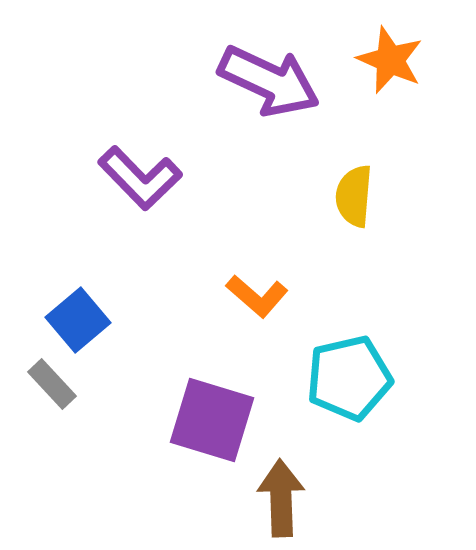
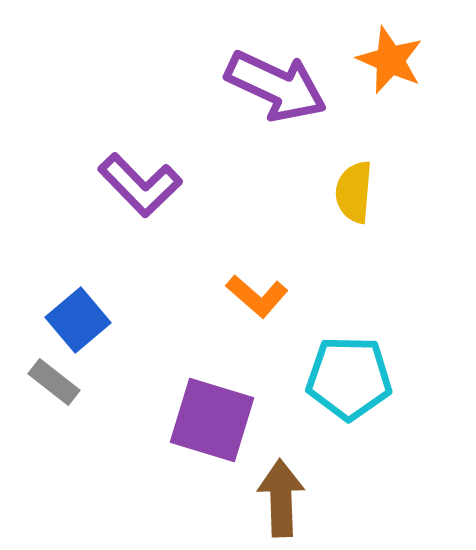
purple arrow: moved 7 px right, 5 px down
purple L-shape: moved 7 px down
yellow semicircle: moved 4 px up
cyan pentagon: rotated 14 degrees clockwise
gray rectangle: moved 2 px right, 2 px up; rotated 9 degrees counterclockwise
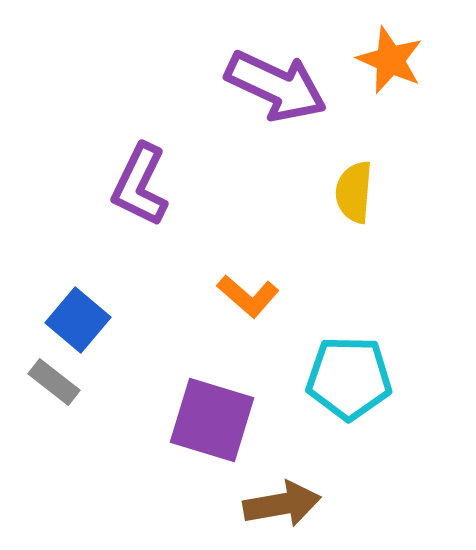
purple L-shape: rotated 70 degrees clockwise
orange L-shape: moved 9 px left
blue square: rotated 10 degrees counterclockwise
brown arrow: moved 1 px right, 6 px down; rotated 82 degrees clockwise
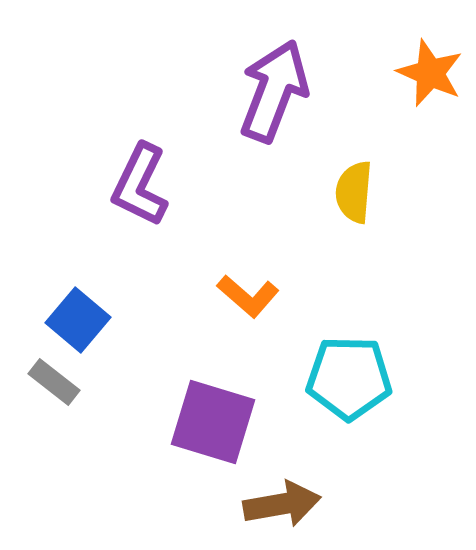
orange star: moved 40 px right, 13 px down
purple arrow: moved 2 px left, 5 px down; rotated 94 degrees counterclockwise
purple square: moved 1 px right, 2 px down
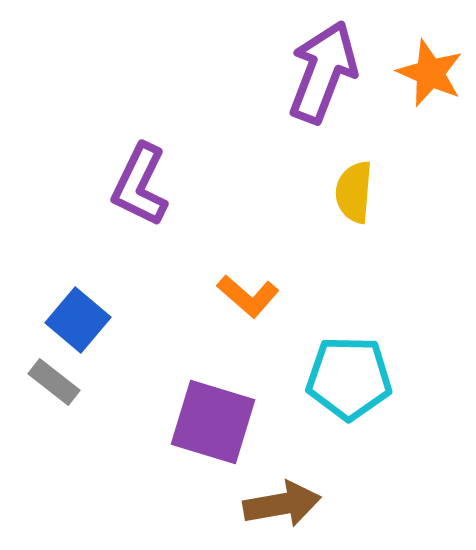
purple arrow: moved 49 px right, 19 px up
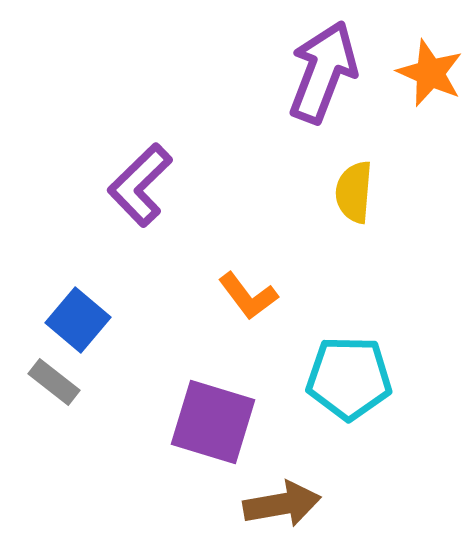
purple L-shape: rotated 20 degrees clockwise
orange L-shape: rotated 12 degrees clockwise
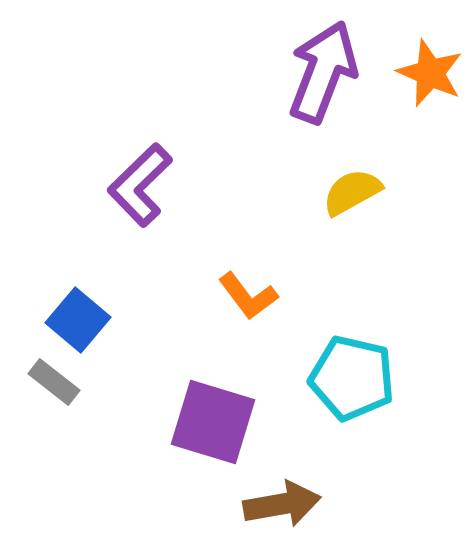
yellow semicircle: moved 2 px left; rotated 56 degrees clockwise
cyan pentagon: moved 3 px right; rotated 12 degrees clockwise
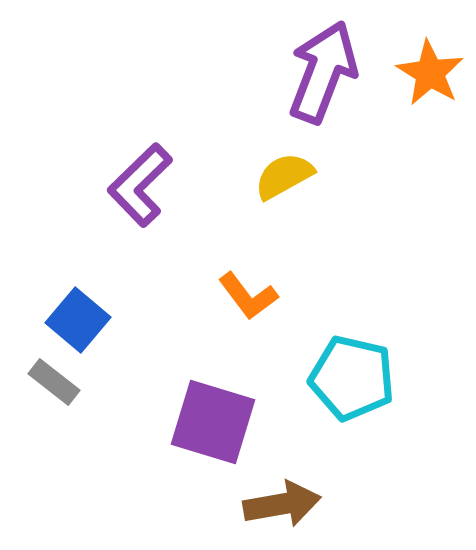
orange star: rotated 8 degrees clockwise
yellow semicircle: moved 68 px left, 16 px up
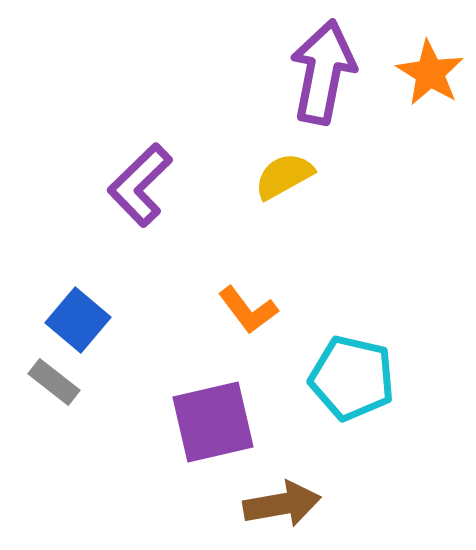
purple arrow: rotated 10 degrees counterclockwise
orange L-shape: moved 14 px down
purple square: rotated 30 degrees counterclockwise
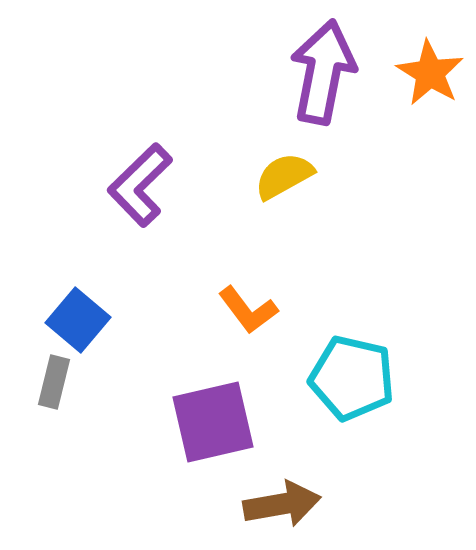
gray rectangle: rotated 66 degrees clockwise
